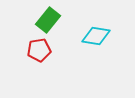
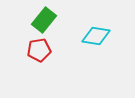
green rectangle: moved 4 px left
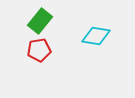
green rectangle: moved 4 px left, 1 px down
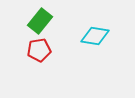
cyan diamond: moved 1 px left
